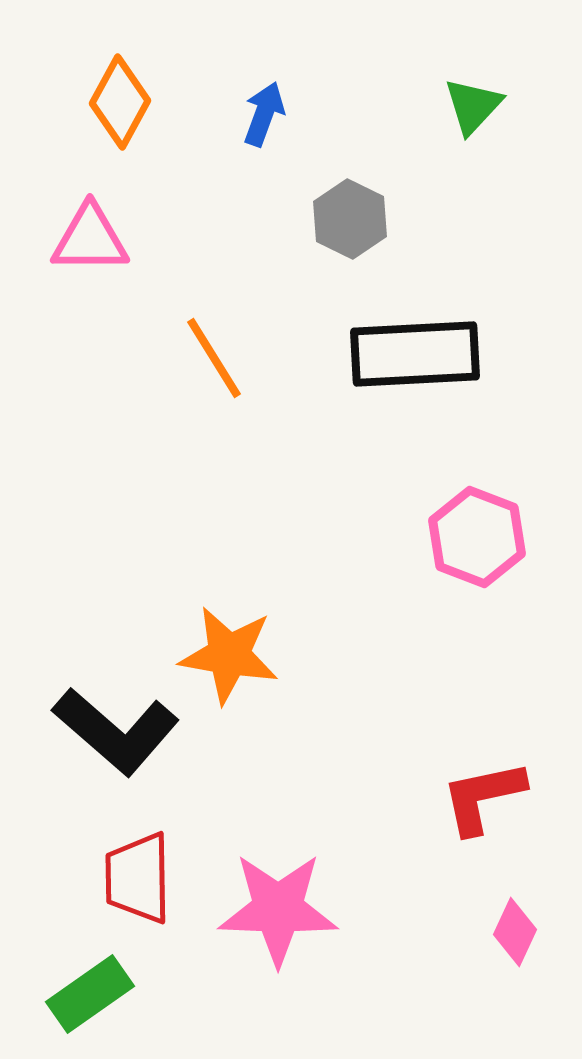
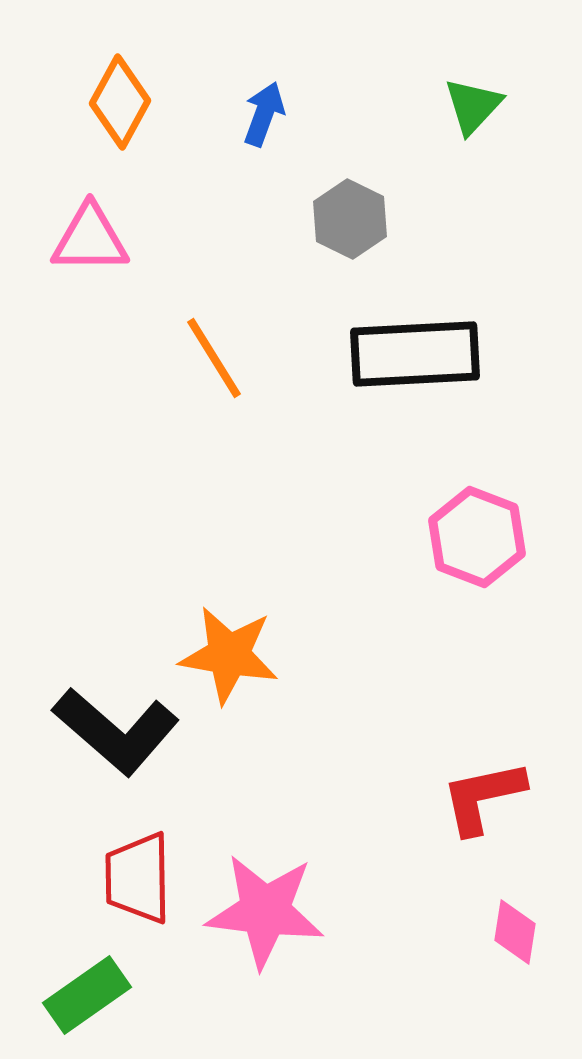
pink star: moved 13 px left, 2 px down; rotated 5 degrees clockwise
pink diamond: rotated 16 degrees counterclockwise
green rectangle: moved 3 px left, 1 px down
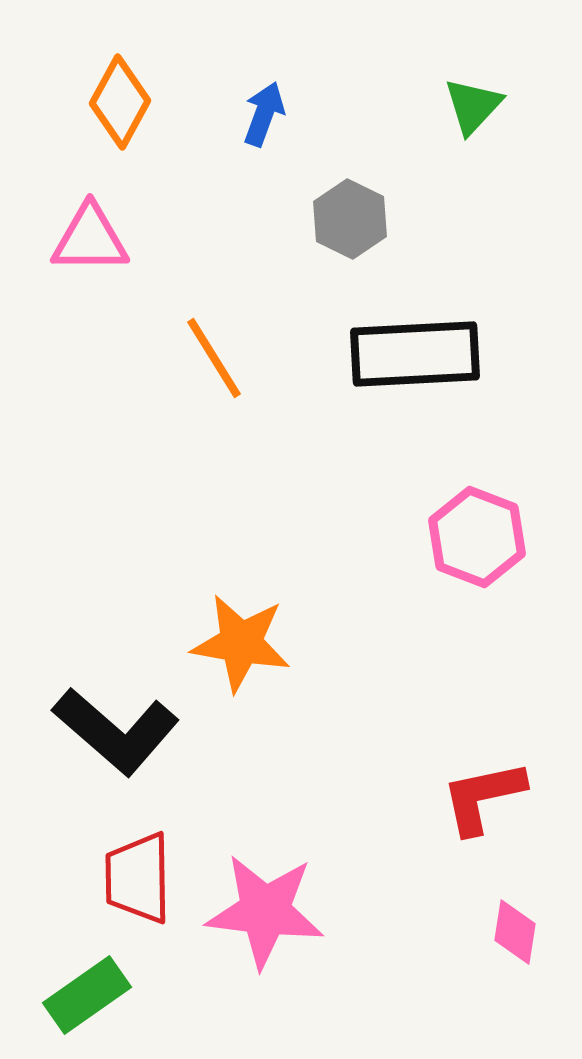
orange star: moved 12 px right, 12 px up
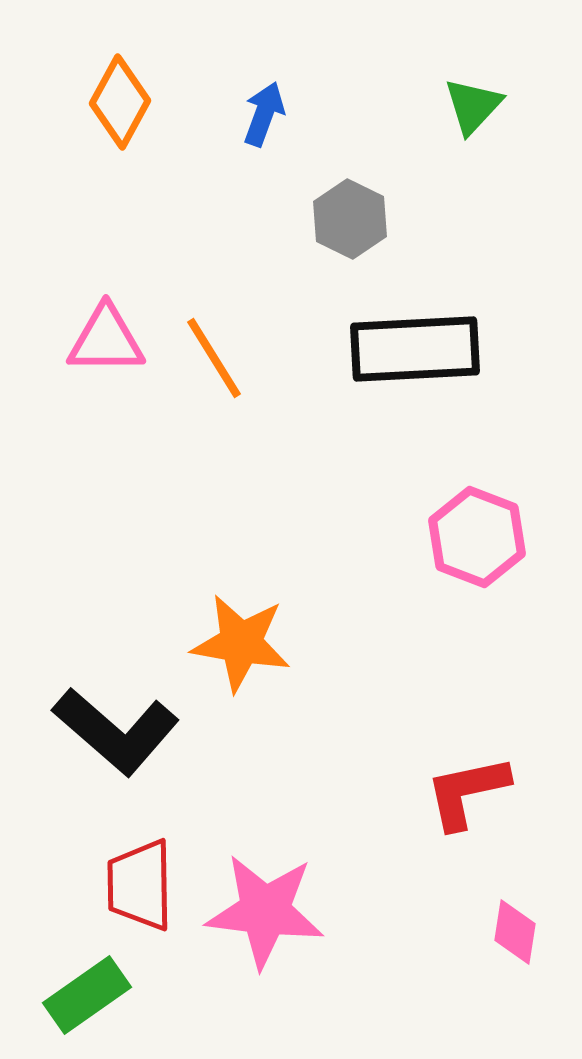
pink triangle: moved 16 px right, 101 px down
black rectangle: moved 5 px up
red L-shape: moved 16 px left, 5 px up
red trapezoid: moved 2 px right, 7 px down
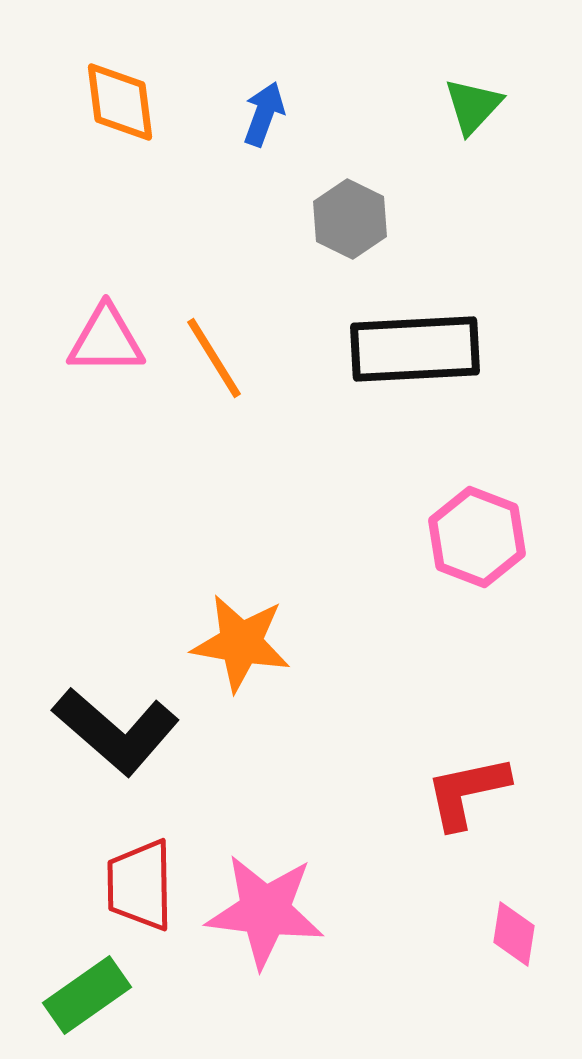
orange diamond: rotated 36 degrees counterclockwise
pink diamond: moved 1 px left, 2 px down
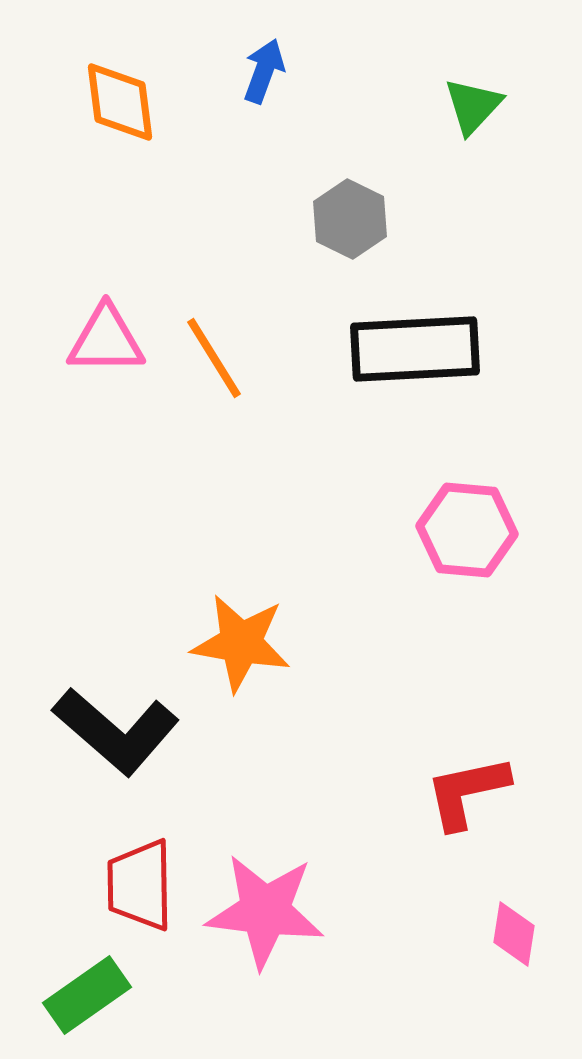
blue arrow: moved 43 px up
pink hexagon: moved 10 px left, 7 px up; rotated 16 degrees counterclockwise
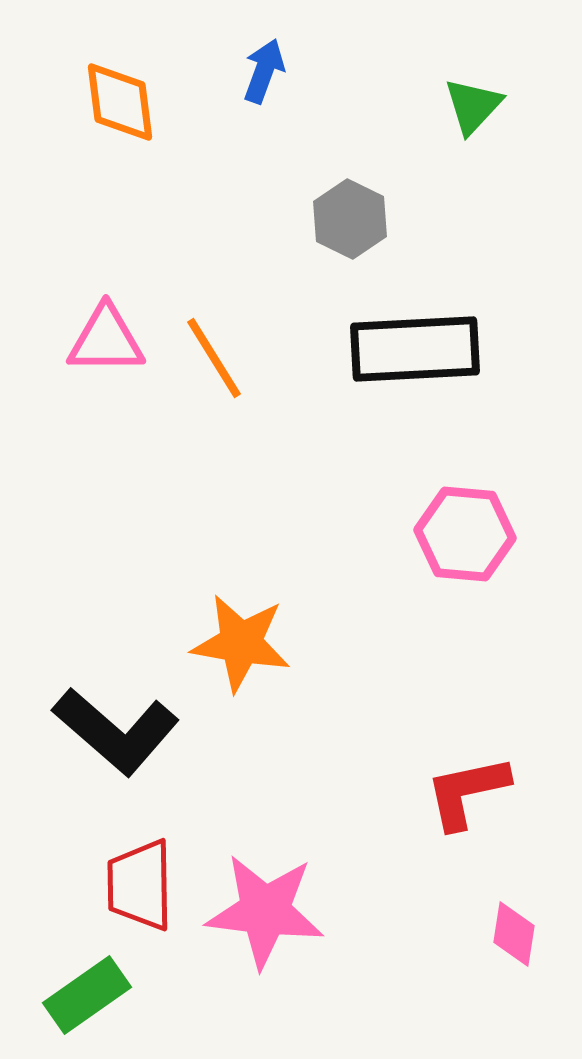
pink hexagon: moved 2 px left, 4 px down
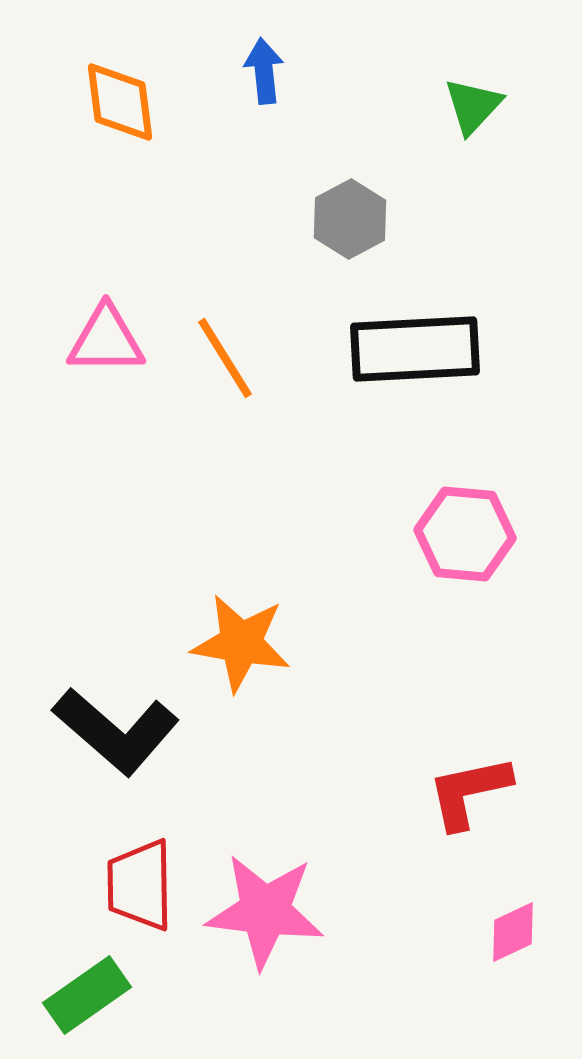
blue arrow: rotated 26 degrees counterclockwise
gray hexagon: rotated 6 degrees clockwise
orange line: moved 11 px right
red L-shape: moved 2 px right
pink diamond: moved 1 px left, 2 px up; rotated 56 degrees clockwise
